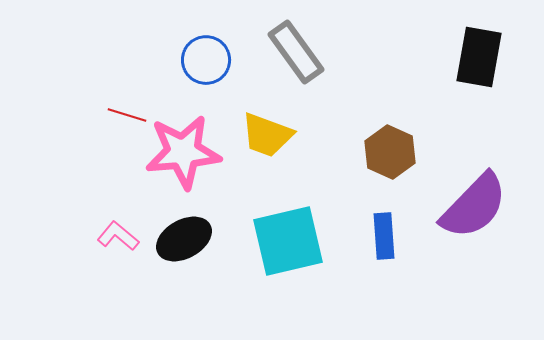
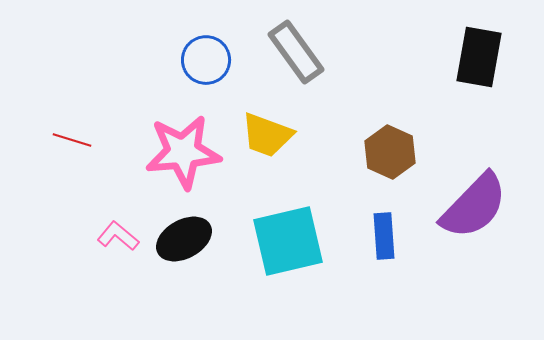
red line: moved 55 px left, 25 px down
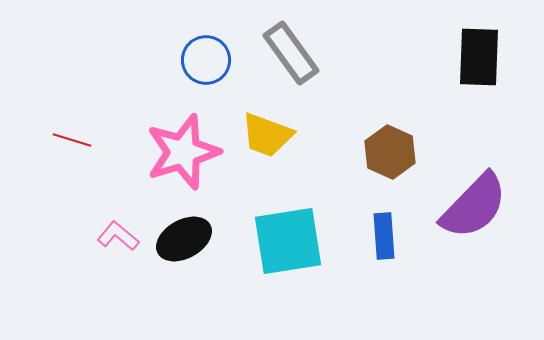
gray rectangle: moved 5 px left, 1 px down
black rectangle: rotated 8 degrees counterclockwise
pink star: rotated 12 degrees counterclockwise
cyan square: rotated 4 degrees clockwise
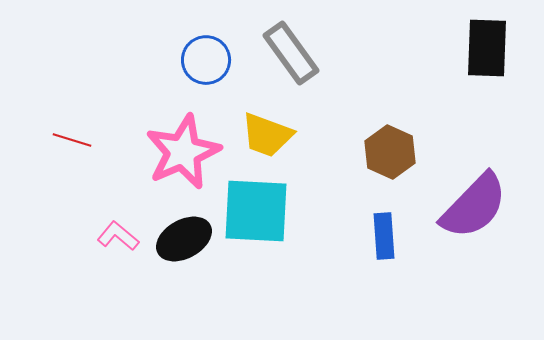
black rectangle: moved 8 px right, 9 px up
pink star: rotated 6 degrees counterclockwise
cyan square: moved 32 px left, 30 px up; rotated 12 degrees clockwise
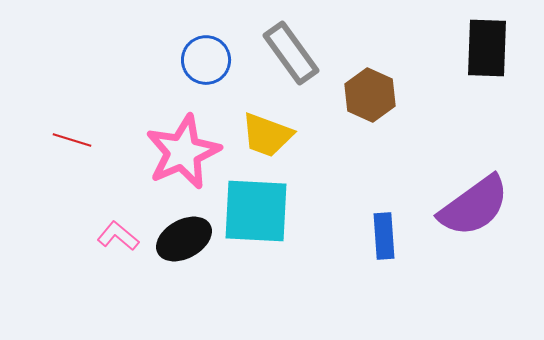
brown hexagon: moved 20 px left, 57 px up
purple semicircle: rotated 10 degrees clockwise
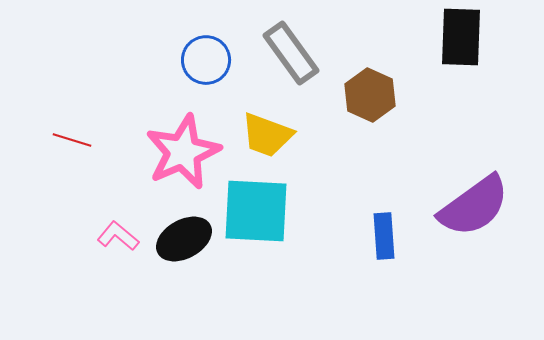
black rectangle: moved 26 px left, 11 px up
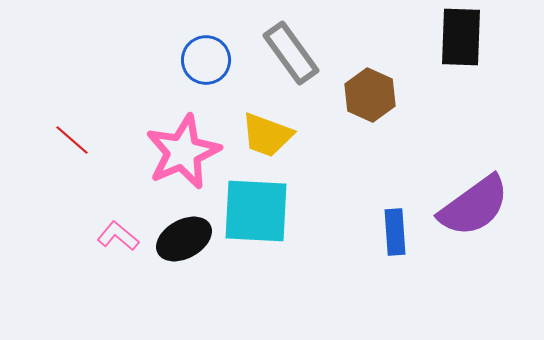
red line: rotated 24 degrees clockwise
blue rectangle: moved 11 px right, 4 px up
